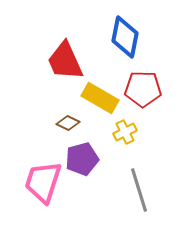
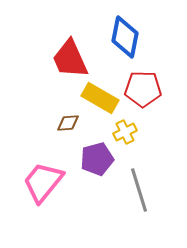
red trapezoid: moved 5 px right, 2 px up
brown diamond: rotated 30 degrees counterclockwise
purple pentagon: moved 15 px right
pink trapezoid: rotated 21 degrees clockwise
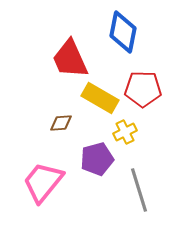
blue diamond: moved 2 px left, 5 px up
brown diamond: moved 7 px left
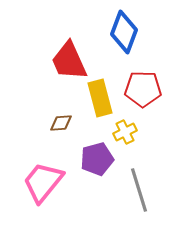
blue diamond: moved 1 px right; rotated 9 degrees clockwise
red trapezoid: moved 1 px left, 2 px down
yellow rectangle: rotated 45 degrees clockwise
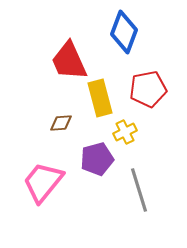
red pentagon: moved 5 px right; rotated 12 degrees counterclockwise
